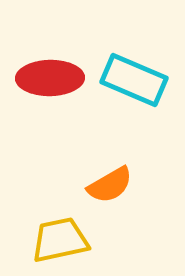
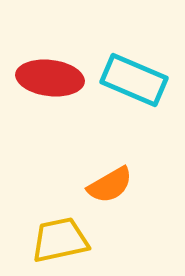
red ellipse: rotated 8 degrees clockwise
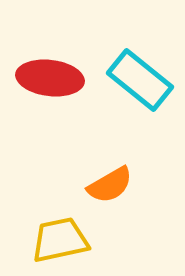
cyan rectangle: moved 6 px right; rotated 16 degrees clockwise
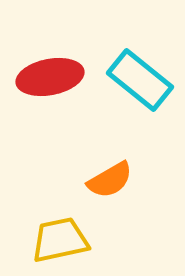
red ellipse: moved 1 px up; rotated 18 degrees counterclockwise
orange semicircle: moved 5 px up
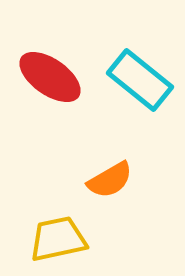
red ellipse: rotated 46 degrees clockwise
yellow trapezoid: moved 2 px left, 1 px up
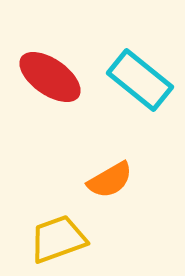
yellow trapezoid: rotated 8 degrees counterclockwise
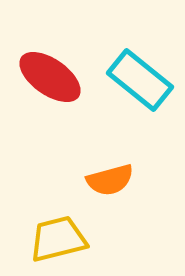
orange semicircle: rotated 15 degrees clockwise
yellow trapezoid: rotated 6 degrees clockwise
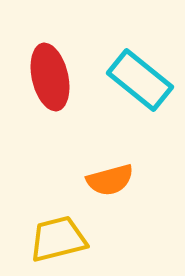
red ellipse: rotated 42 degrees clockwise
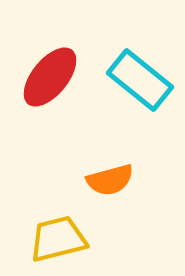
red ellipse: rotated 52 degrees clockwise
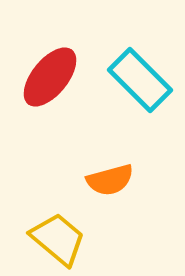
cyan rectangle: rotated 6 degrees clockwise
yellow trapezoid: rotated 54 degrees clockwise
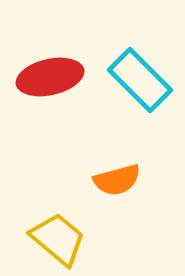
red ellipse: rotated 38 degrees clockwise
orange semicircle: moved 7 px right
